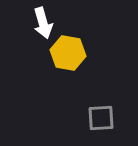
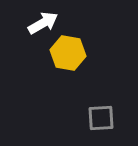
white arrow: rotated 104 degrees counterclockwise
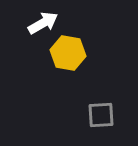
gray square: moved 3 px up
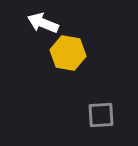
white arrow: rotated 128 degrees counterclockwise
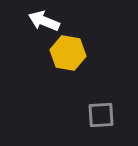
white arrow: moved 1 px right, 2 px up
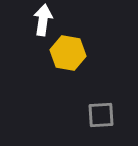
white arrow: moved 1 px left, 1 px up; rotated 76 degrees clockwise
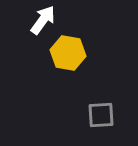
white arrow: rotated 28 degrees clockwise
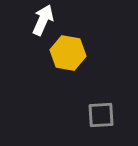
white arrow: rotated 12 degrees counterclockwise
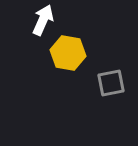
gray square: moved 10 px right, 32 px up; rotated 8 degrees counterclockwise
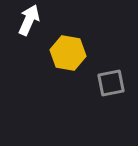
white arrow: moved 14 px left
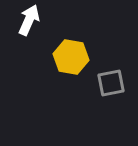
yellow hexagon: moved 3 px right, 4 px down
